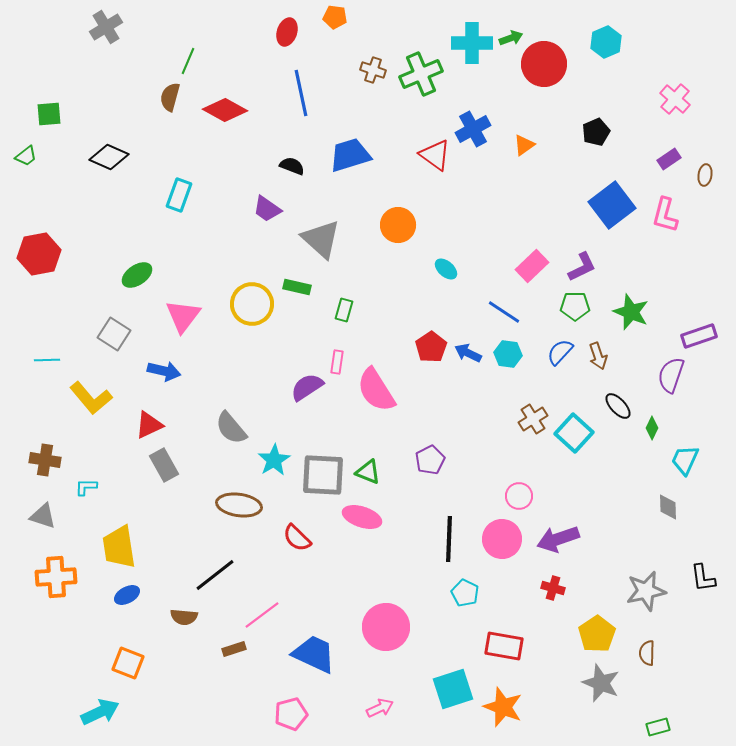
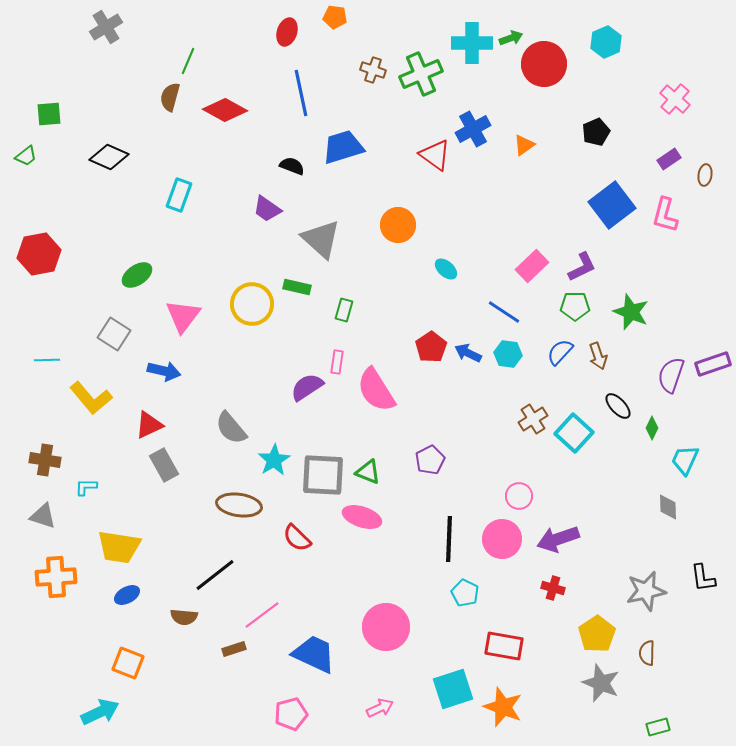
blue trapezoid at (350, 155): moved 7 px left, 8 px up
purple rectangle at (699, 336): moved 14 px right, 28 px down
yellow trapezoid at (119, 547): rotated 72 degrees counterclockwise
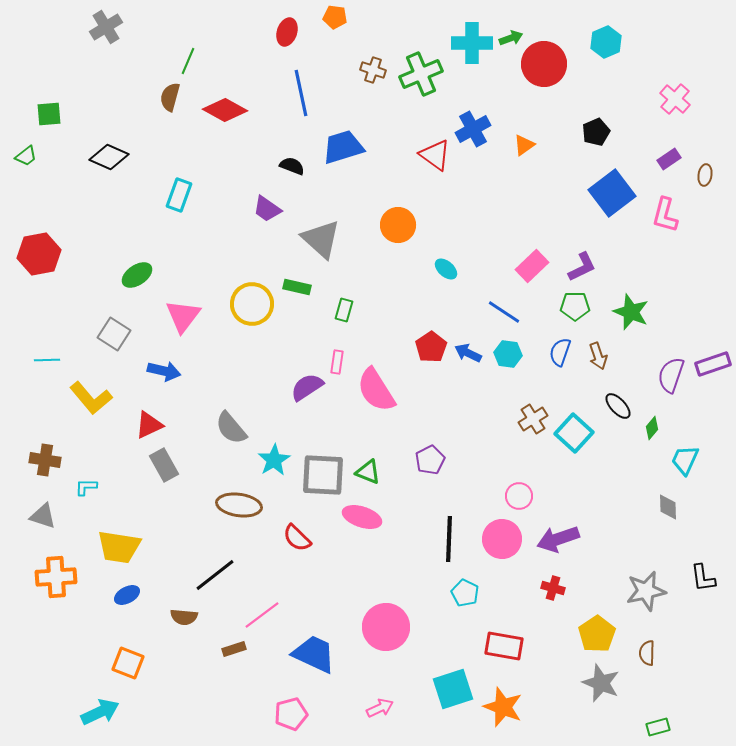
blue square at (612, 205): moved 12 px up
blue semicircle at (560, 352): rotated 24 degrees counterclockwise
green diamond at (652, 428): rotated 15 degrees clockwise
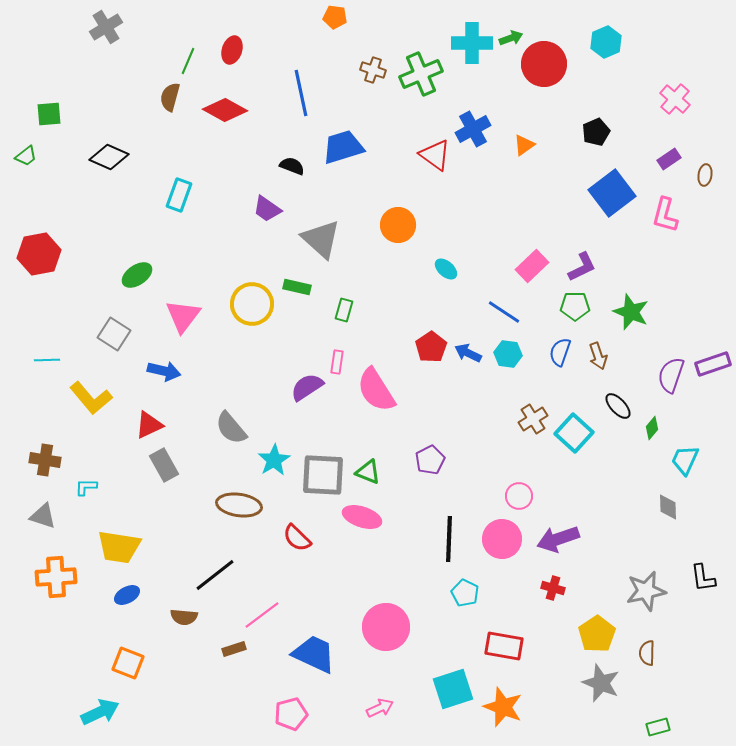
red ellipse at (287, 32): moved 55 px left, 18 px down
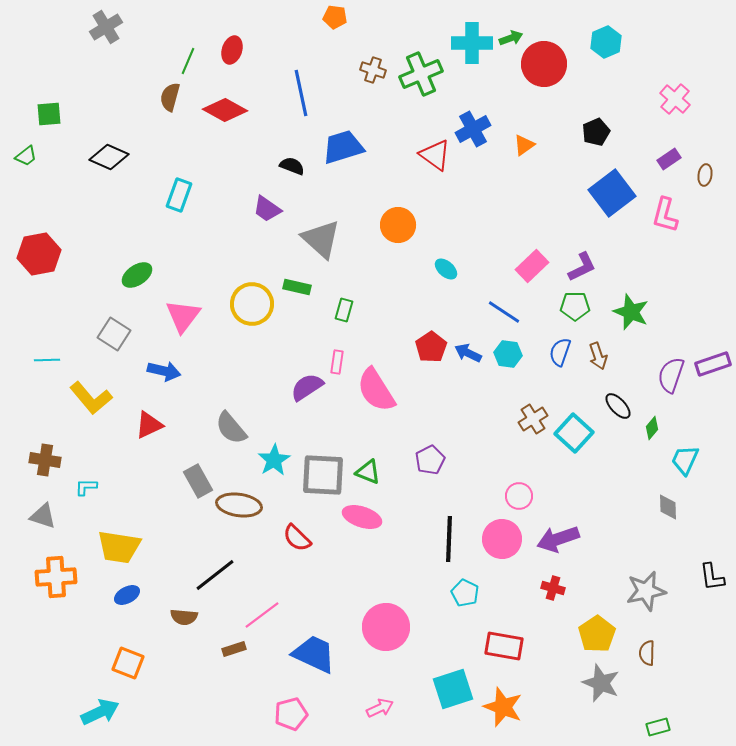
gray rectangle at (164, 465): moved 34 px right, 16 px down
black L-shape at (703, 578): moved 9 px right, 1 px up
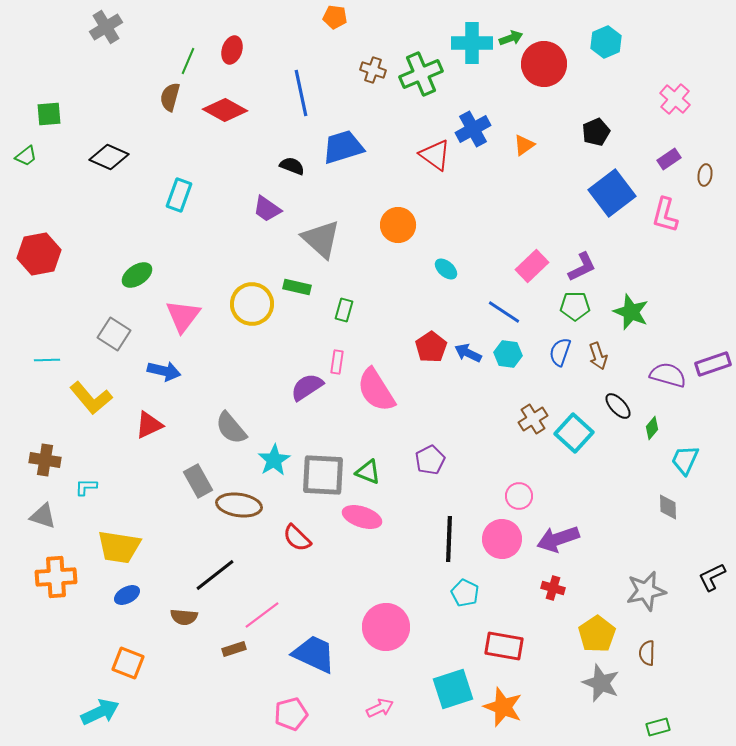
purple semicircle at (671, 375): moved 3 px left; rotated 87 degrees clockwise
black L-shape at (712, 577): rotated 72 degrees clockwise
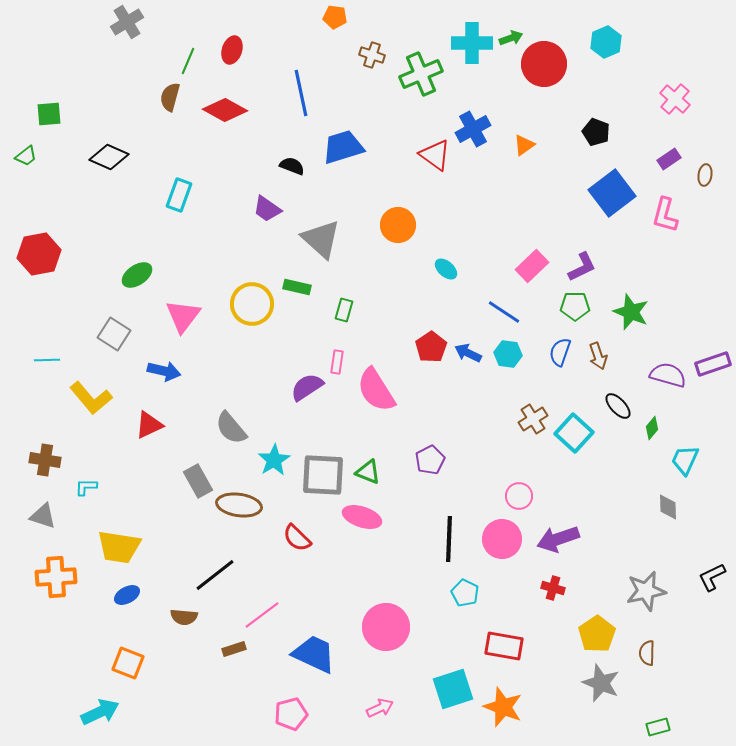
gray cross at (106, 27): moved 21 px right, 5 px up
brown cross at (373, 70): moved 1 px left, 15 px up
black pentagon at (596, 132): rotated 28 degrees counterclockwise
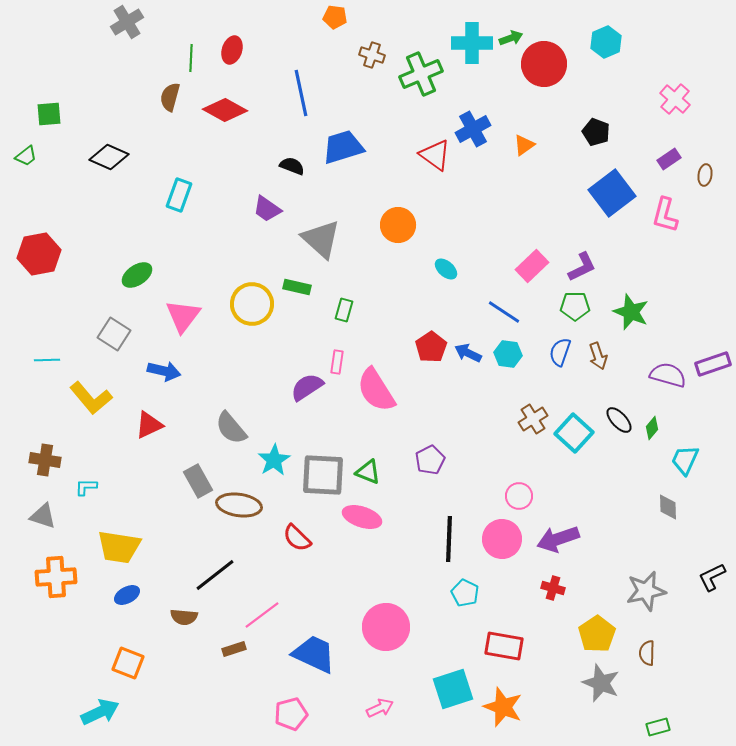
green line at (188, 61): moved 3 px right, 3 px up; rotated 20 degrees counterclockwise
black ellipse at (618, 406): moved 1 px right, 14 px down
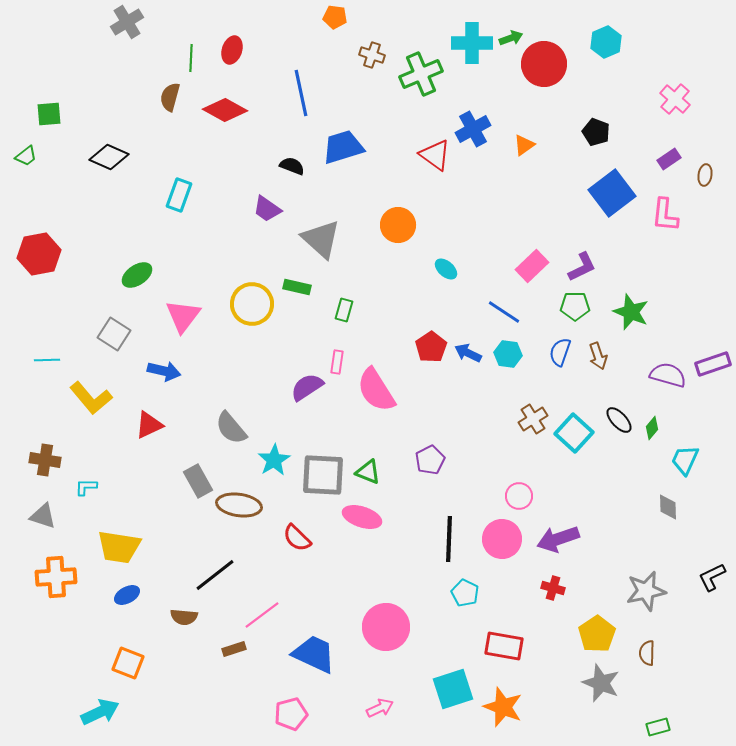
pink L-shape at (665, 215): rotated 9 degrees counterclockwise
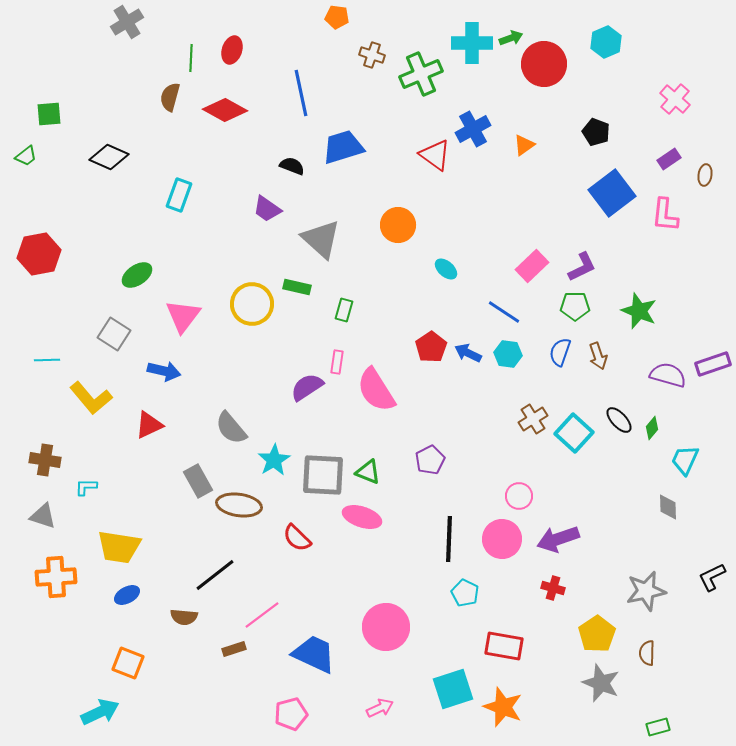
orange pentagon at (335, 17): moved 2 px right
green star at (631, 312): moved 8 px right, 1 px up
